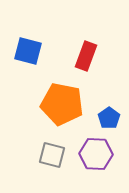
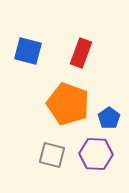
red rectangle: moved 5 px left, 3 px up
orange pentagon: moved 6 px right; rotated 9 degrees clockwise
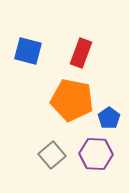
orange pentagon: moved 4 px right, 4 px up; rotated 9 degrees counterclockwise
gray square: rotated 36 degrees clockwise
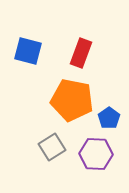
gray square: moved 8 px up; rotated 8 degrees clockwise
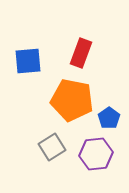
blue square: moved 10 px down; rotated 20 degrees counterclockwise
purple hexagon: rotated 8 degrees counterclockwise
